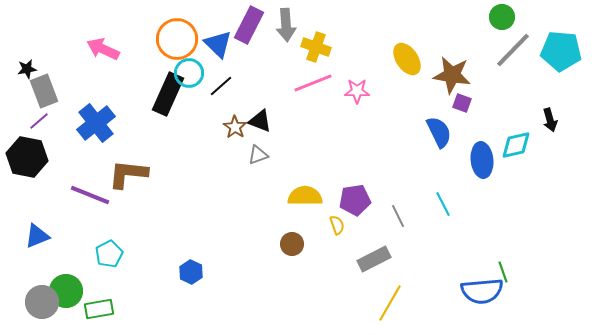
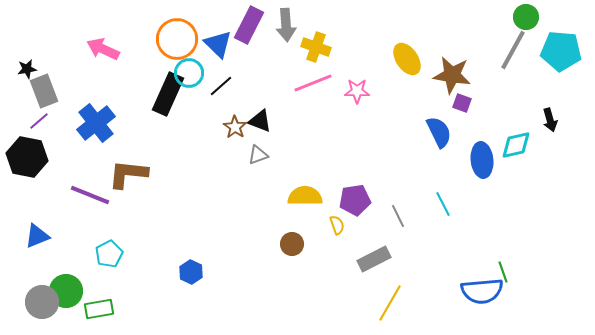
green circle at (502, 17): moved 24 px right
gray line at (513, 50): rotated 15 degrees counterclockwise
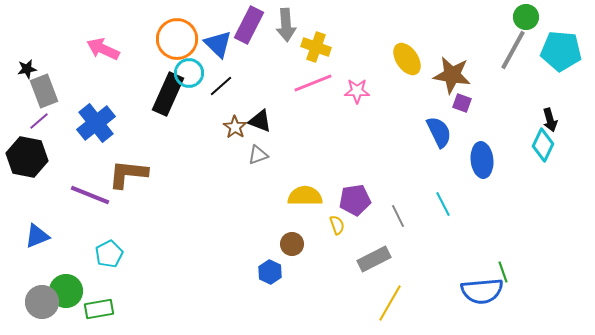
cyan diamond at (516, 145): moved 27 px right; rotated 52 degrees counterclockwise
blue hexagon at (191, 272): moved 79 px right
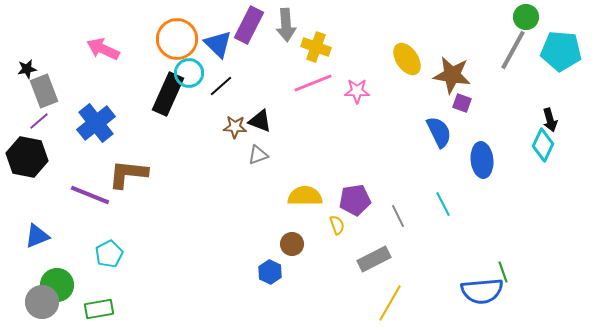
brown star at (235, 127): rotated 30 degrees counterclockwise
green circle at (66, 291): moved 9 px left, 6 px up
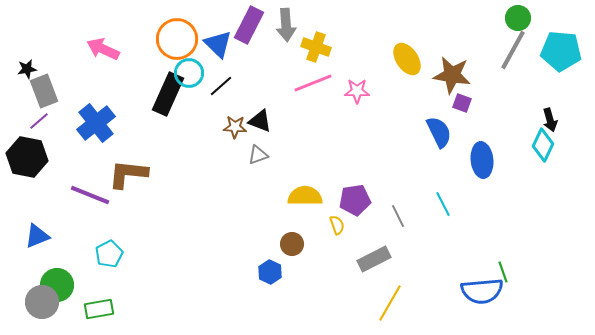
green circle at (526, 17): moved 8 px left, 1 px down
